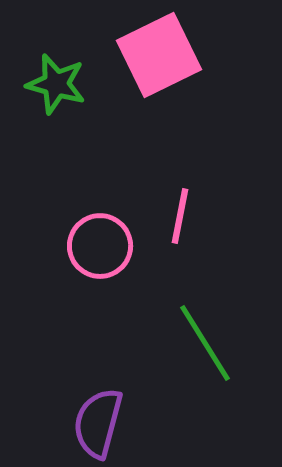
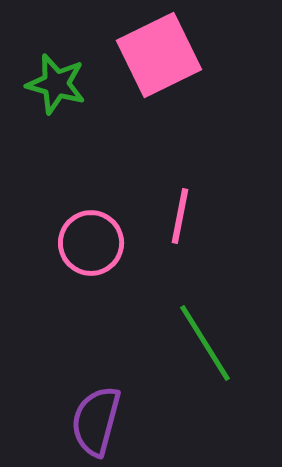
pink circle: moved 9 px left, 3 px up
purple semicircle: moved 2 px left, 2 px up
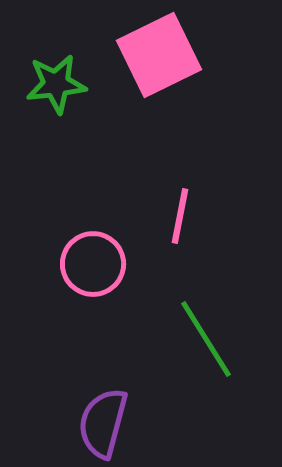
green star: rotated 22 degrees counterclockwise
pink circle: moved 2 px right, 21 px down
green line: moved 1 px right, 4 px up
purple semicircle: moved 7 px right, 2 px down
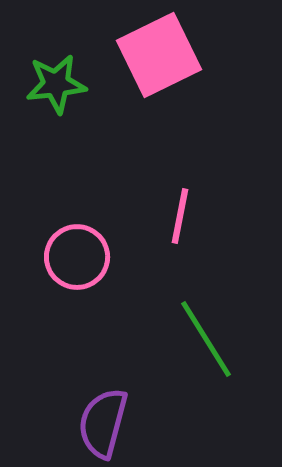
pink circle: moved 16 px left, 7 px up
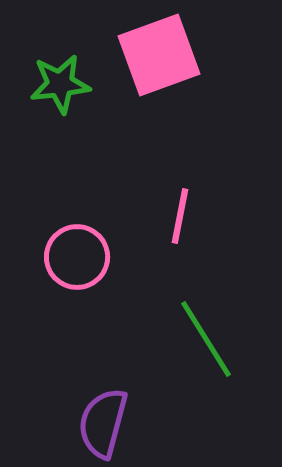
pink square: rotated 6 degrees clockwise
green star: moved 4 px right
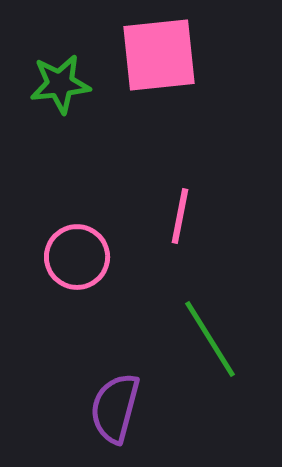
pink square: rotated 14 degrees clockwise
green line: moved 4 px right
purple semicircle: moved 12 px right, 15 px up
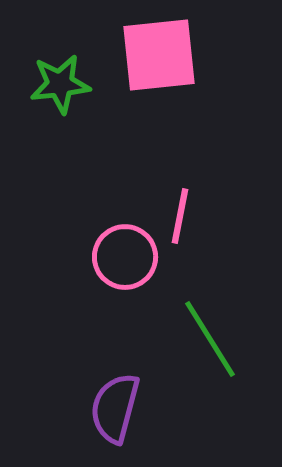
pink circle: moved 48 px right
